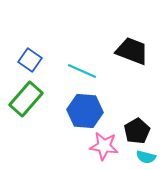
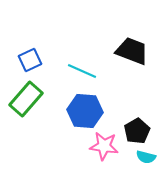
blue square: rotated 30 degrees clockwise
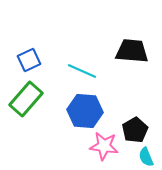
black trapezoid: rotated 16 degrees counterclockwise
blue square: moved 1 px left
black pentagon: moved 2 px left, 1 px up
cyan semicircle: rotated 54 degrees clockwise
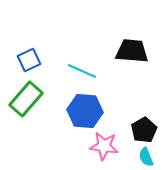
black pentagon: moved 9 px right
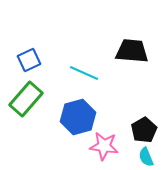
cyan line: moved 2 px right, 2 px down
blue hexagon: moved 7 px left, 6 px down; rotated 20 degrees counterclockwise
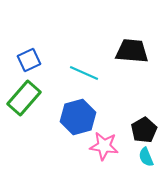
green rectangle: moved 2 px left, 1 px up
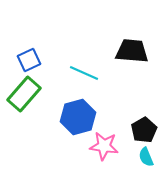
green rectangle: moved 4 px up
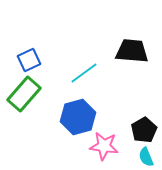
cyan line: rotated 60 degrees counterclockwise
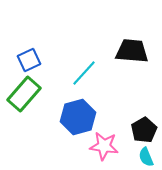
cyan line: rotated 12 degrees counterclockwise
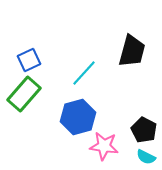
black trapezoid: rotated 100 degrees clockwise
black pentagon: rotated 15 degrees counterclockwise
cyan semicircle: rotated 42 degrees counterclockwise
